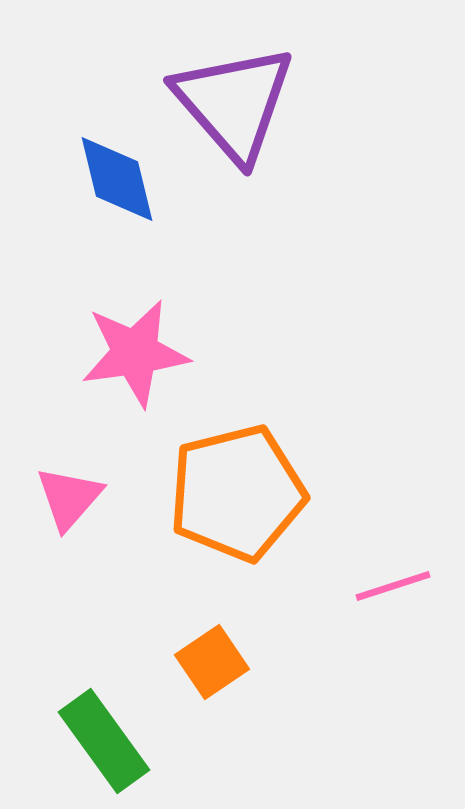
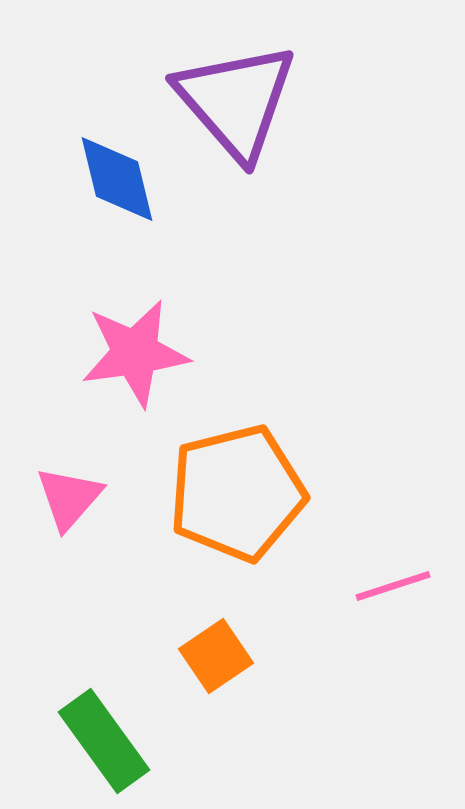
purple triangle: moved 2 px right, 2 px up
orange square: moved 4 px right, 6 px up
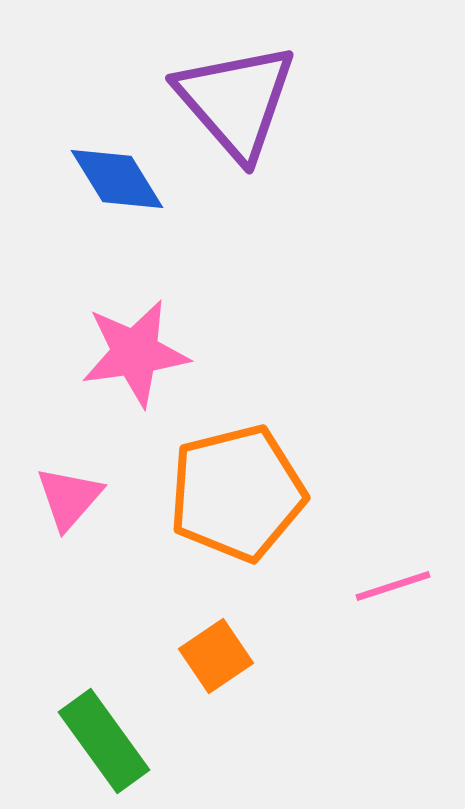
blue diamond: rotated 18 degrees counterclockwise
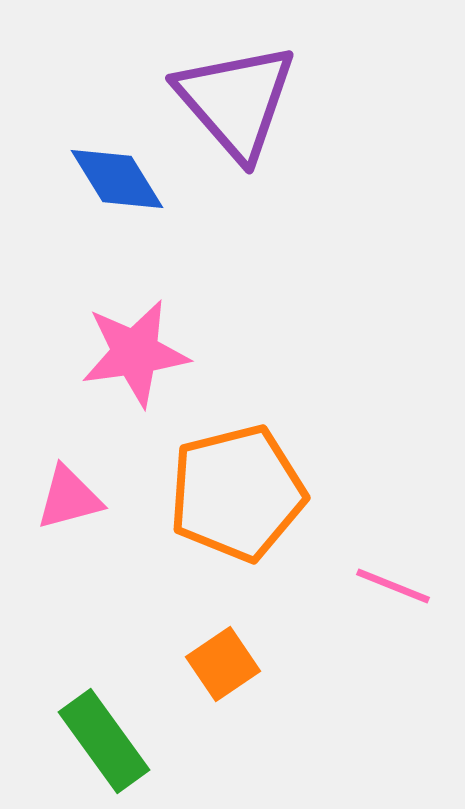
pink triangle: rotated 34 degrees clockwise
pink line: rotated 40 degrees clockwise
orange square: moved 7 px right, 8 px down
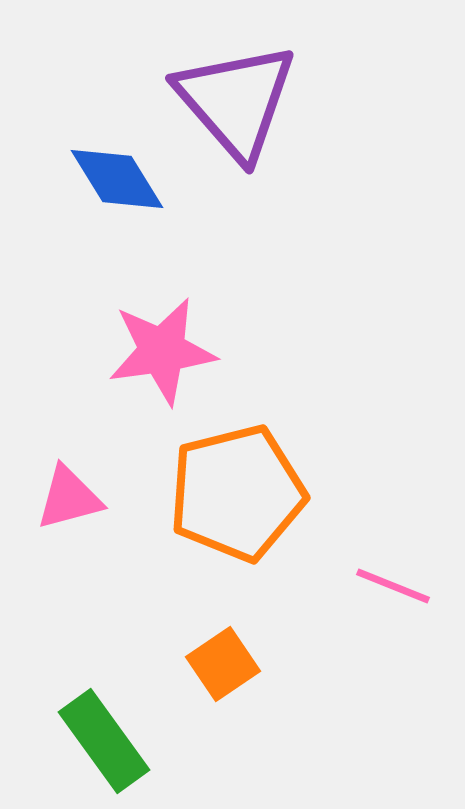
pink star: moved 27 px right, 2 px up
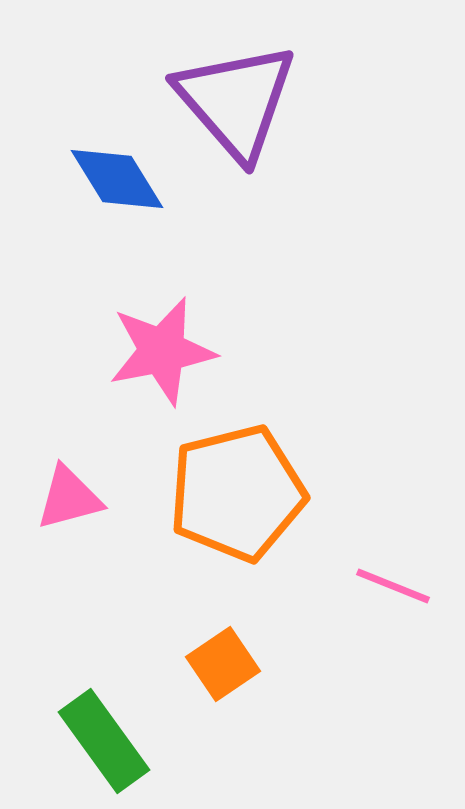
pink star: rotated 3 degrees counterclockwise
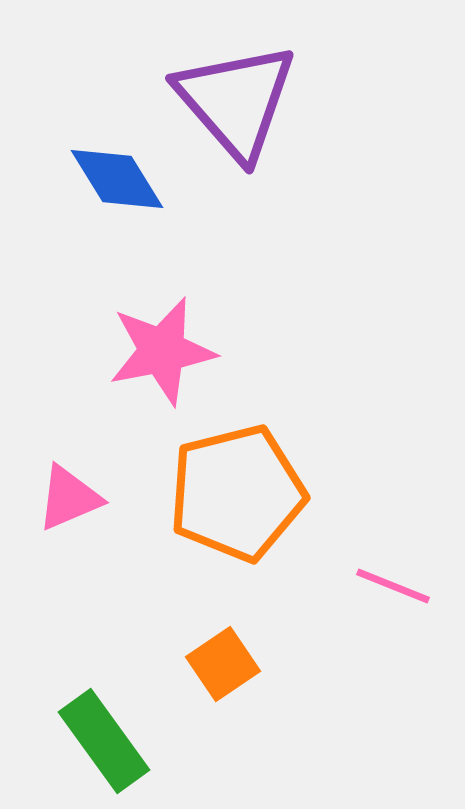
pink triangle: rotated 8 degrees counterclockwise
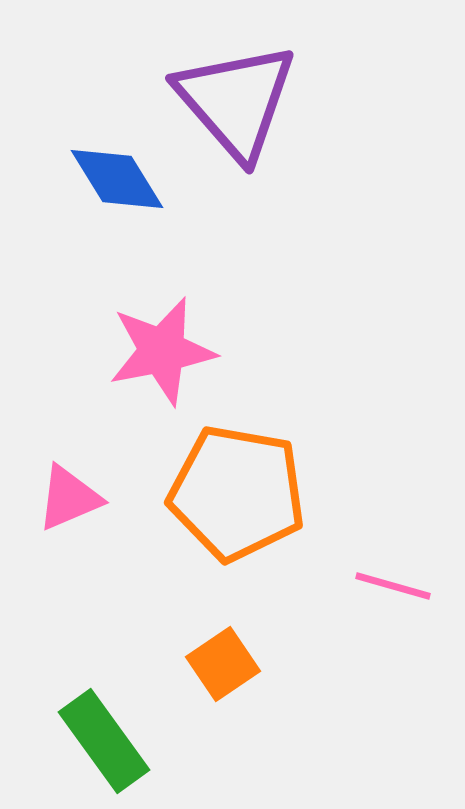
orange pentagon: rotated 24 degrees clockwise
pink line: rotated 6 degrees counterclockwise
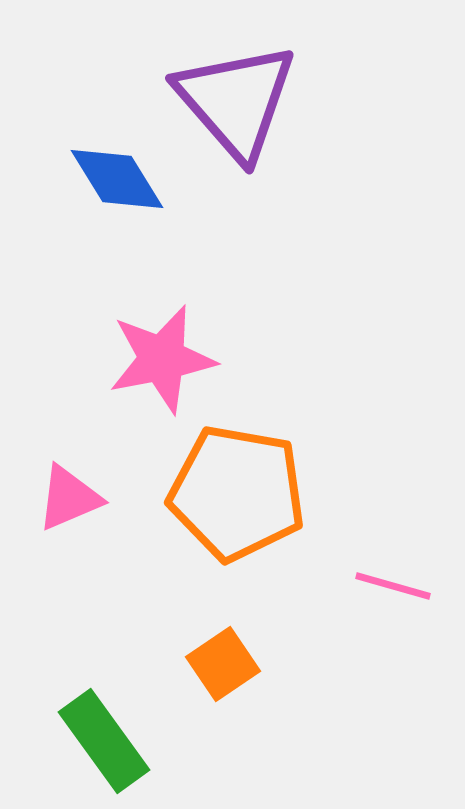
pink star: moved 8 px down
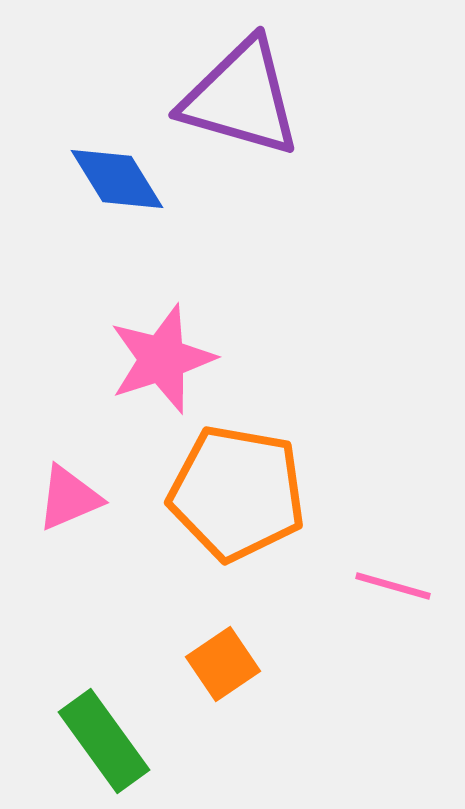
purple triangle: moved 5 px right, 3 px up; rotated 33 degrees counterclockwise
pink star: rotated 7 degrees counterclockwise
